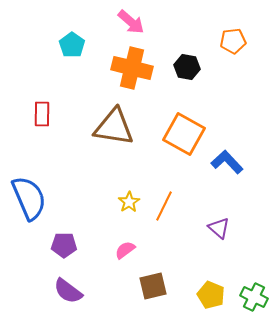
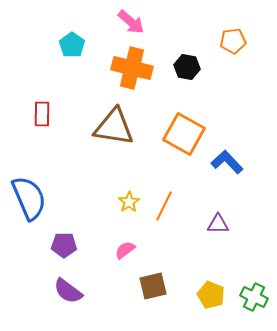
purple triangle: moved 1 px left, 4 px up; rotated 40 degrees counterclockwise
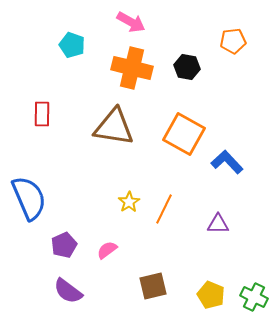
pink arrow: rotated 12 degrees counterclockwise
cyan pentagon: rotated 15 degrees counterclockwise
orange line: moved 3 px down
purple pentagon: rotated 25 degrees counterclockwise
pink semicircle: moved 18 px left
